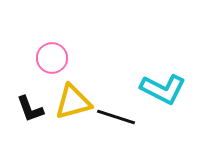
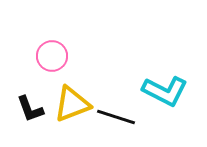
pink circle: moved 2 px up
cyan L-shape: moved 2 px right, 2 px down
yellow triangle: moved 1 px left, 2 px down; rotated 6 degrees counterclockwise
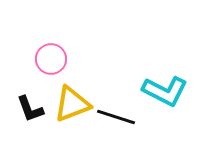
pink circle: moved 1 px left, 3 px down
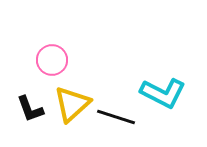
pink circle: moved 1 px right, 1 px down
cyan L-shape: moved 2 px left, 2 px down
yellow triangle: rotated 21 degrees counterclockwise
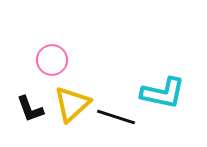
cyan L-shape: rotated 15 degrees counterclockwise
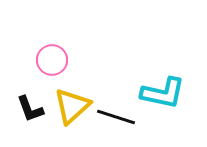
yellow triangle: moved 2 px down
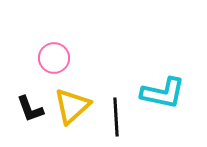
pink circle: moved 2 px right, 2 px up
black line: rotated 69 degrees clockwise
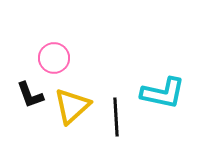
black L-shape: moved 14 px up
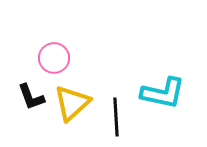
black L-shape: moved 1 px right, 2 px down
yellow triangle: moved 3 px up
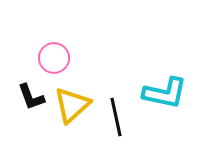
cyan L-shape: moved 2 px right
yellow triangle: moved 2 px down
black line: rotated 9 degrees counterclockwise
